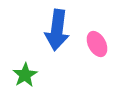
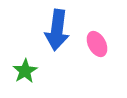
green star: moved 4 px up
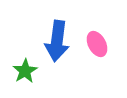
blue arrow: moved 11 px down
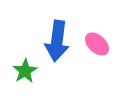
pink ellipse: rotated 20 degrees counterclockwise
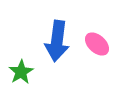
green star: moved 4 px left, 1 px down
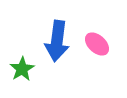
green star: moved 1 px right, 3 px up
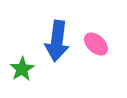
pink ellipse: moved 1 px left
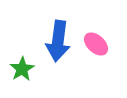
blue arrow: moved 1 px right
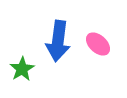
pink ellipse: moved 2 px right
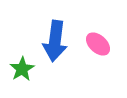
blue arrow: moved 3 px left
